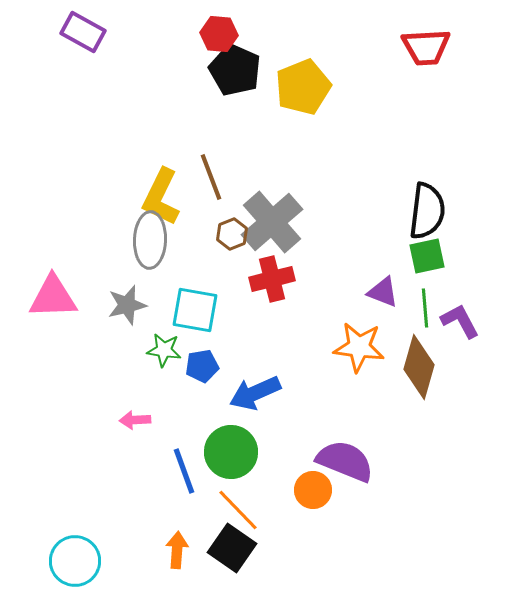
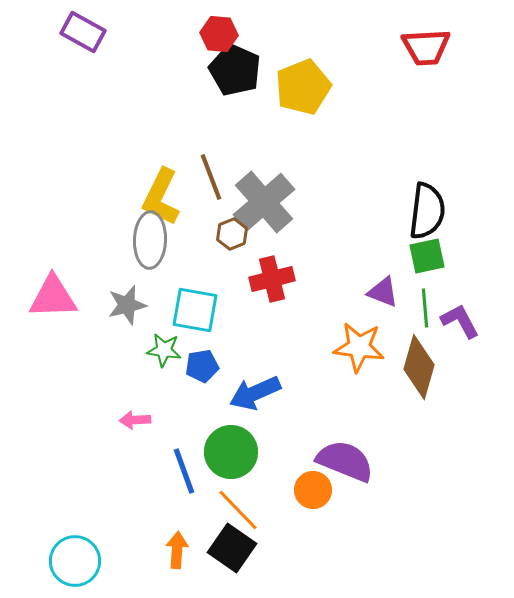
gray cross: moved 8 px left, 20 px up
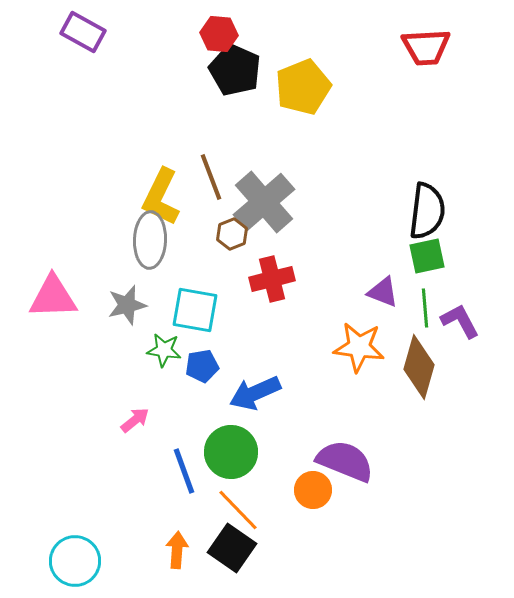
pink arrow: rotated 144 degrees clockwise
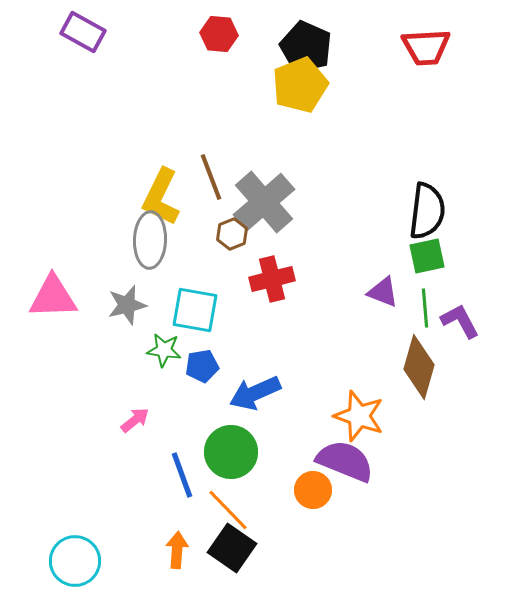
black pentagon: moved 71 px right, 23 px up
yellow pentagon: moved 3 px left, 2 px up
orange star: moved 69 px down; rotated 12 degrees clockwise
blue line: moved 2 px left, 4 px down
orange line: moved 10 px left
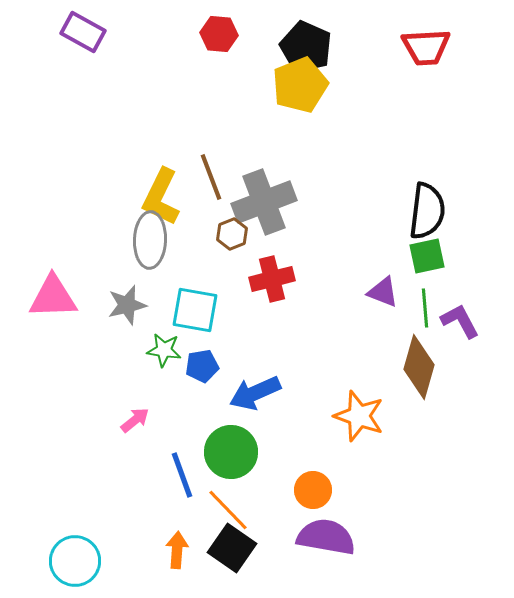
gray cross: rotated 20 degrees clockwise
purple semicircle: moved 19 px left, 76 px down; rotated 12 degrees counterclockwise
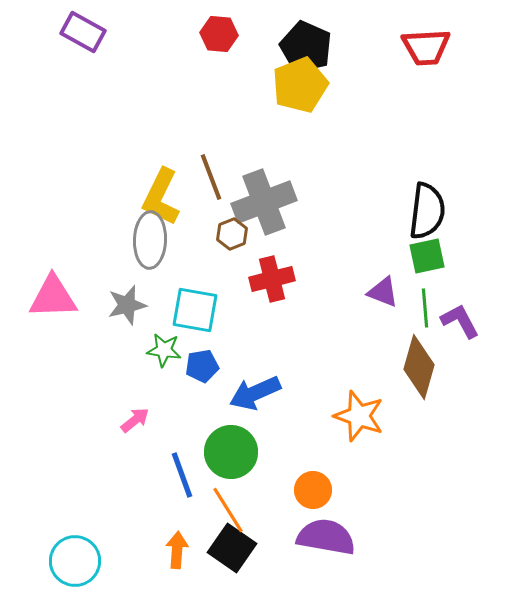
orange line: rotated 12 degrees clockwise
